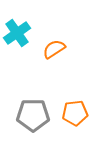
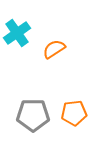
orange pentagon: moved 1 px left
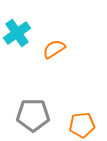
orange pentagon: moved 8 px right, 12 px down
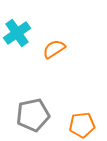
gray pentagon: rotated 12 degrees counterclockwise
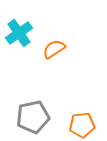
cyan cross: moved 2 px right
gray pentagon: moved 2 px down
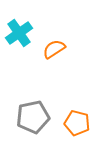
orange pentagon: moved 5 px left, 2 px up; rotated 20 degrees clockwise
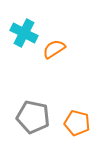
cyan cross: moved 5 px right; rotated 28 degrees counterclockwise
gray pentagon: rotated 24 degrees clockwise
